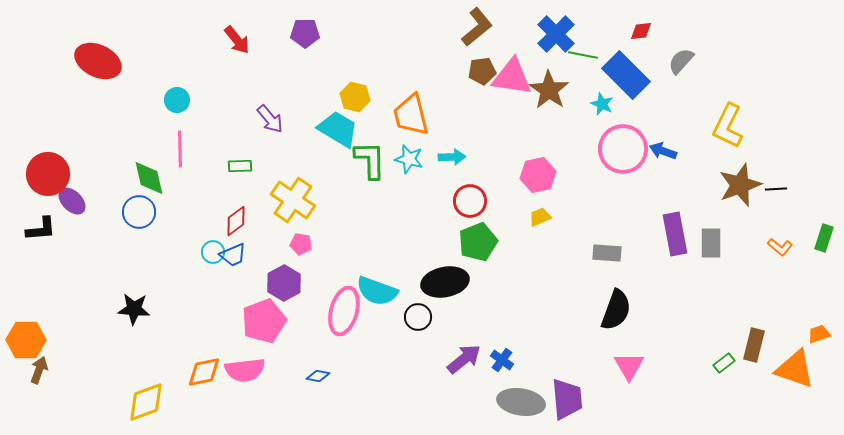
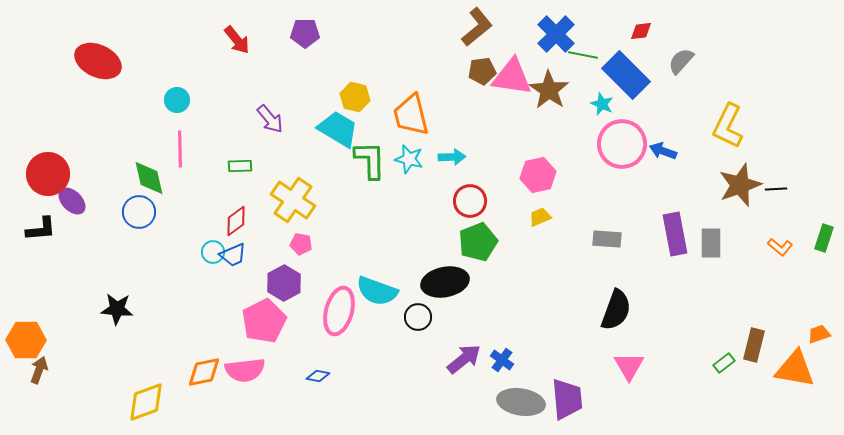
pink circle at (623, 149): moved 1 px left, 5 px up
gray rectangle at (607, 253): moved 14 px up
black star at (134, 309): moved 17 px left
pink ellipse at (344, 311): moved 5 px left
pink pentagon at (264, 321): rotated 6 degrees counterclockwise
orange triangle at (795, 369): rotated 9 degrees counterclockwise
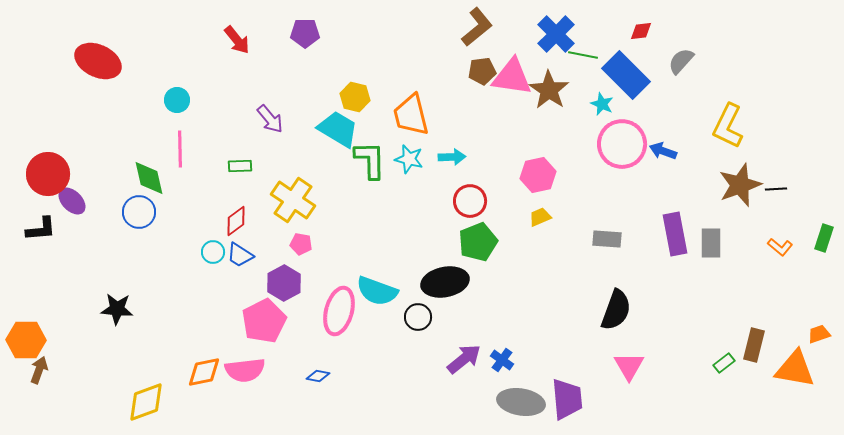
blue trapezoid at (233, 255): moved 7 px right; rotated 56 degrees clockwise
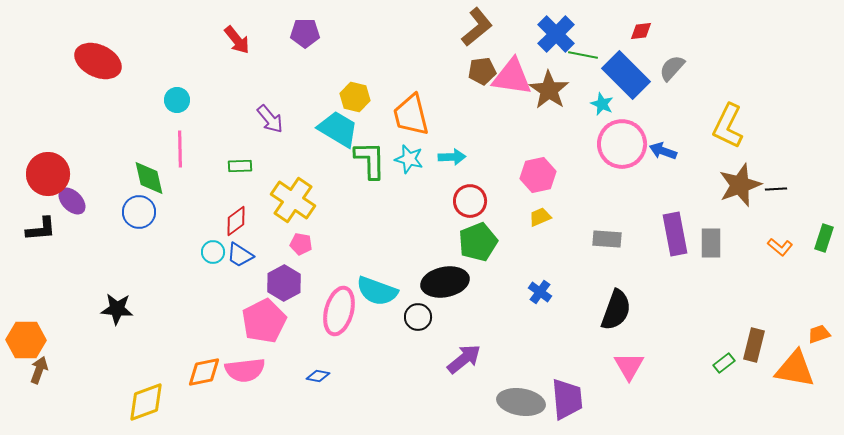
gray semicircle at (681, 61): moved 9 px left, 7 px down
blue cross at (502, 360): moved 38 px right, 68 px up
